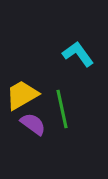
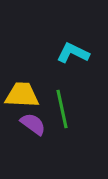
cyan L-shape: moved 5 px left, 1 px up; rotated 28 degrees counterclockwise
yellow trapezoid: rotated 33 degrees clockwise
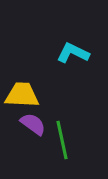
green line: moved 31 px down
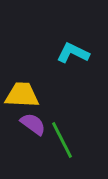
green line: rotated 15 degrees counterclockwise
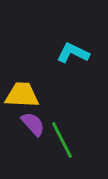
purple semicircle: rotated 12 degrees clockwise
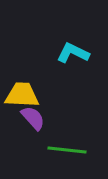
purple semicircle: moved 6 px up
green line: moved 5 px right, 10 px down; rotated 57 degrees counterclockwise
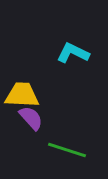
purple semicircle: moved 2 px left
green line: rotated 12 degrees clockwise
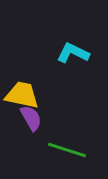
yellow trapezoid: rotated 9 degrees clockwise
purple semicircle: rotated 12 degrees clockwise
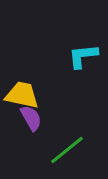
cyan L-shape: moved 10 px right, 3 px down; rotated 32 degrees counterclockwise
green line: rotated 57 degrees counterclockwise
